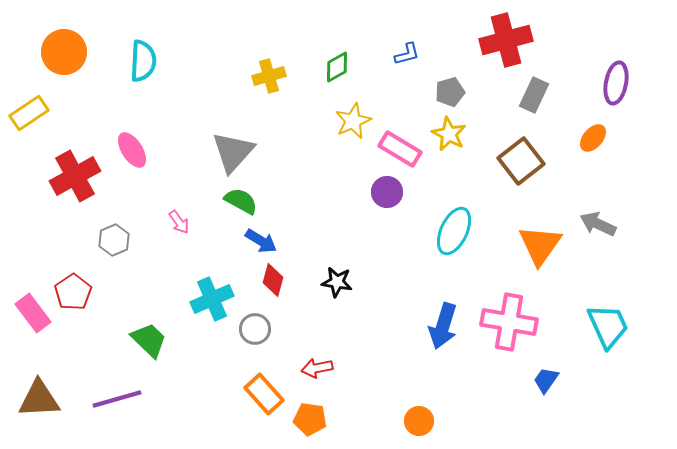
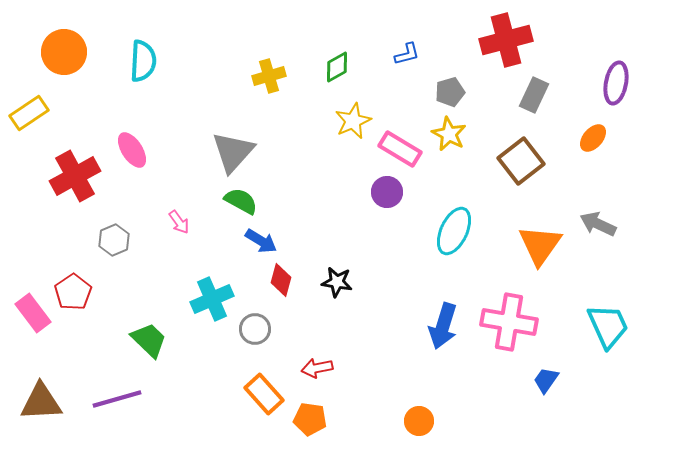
red diamond at (273, 280): moved 8 px right
brown triangle at (39, 399): moved 2 px right, 3 px down
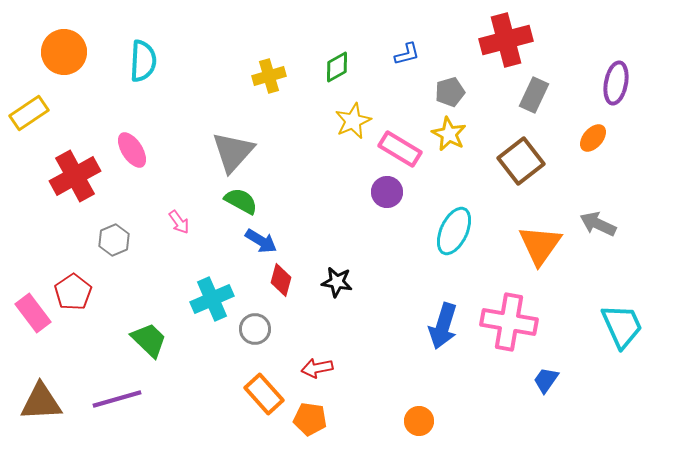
cyan trapezoid at (608, 326): moved 14 px right
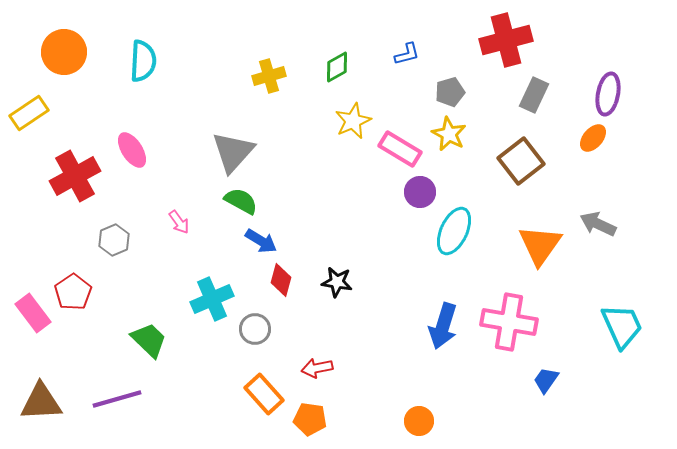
purple ellipse at (616, 83): moved 8 px left, 11 px down
purple circle at (387, 192): moved 33 px right
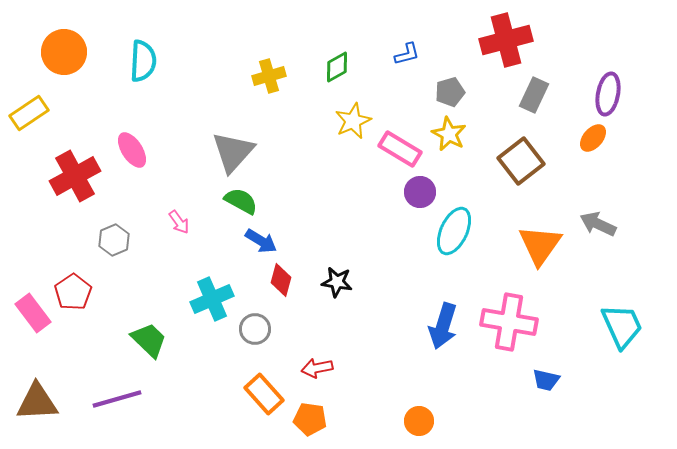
blue trapezoid at (546, 380): rotated 112 degrees counterclockwise
brown triangle at (41, 402): moved 4 px left
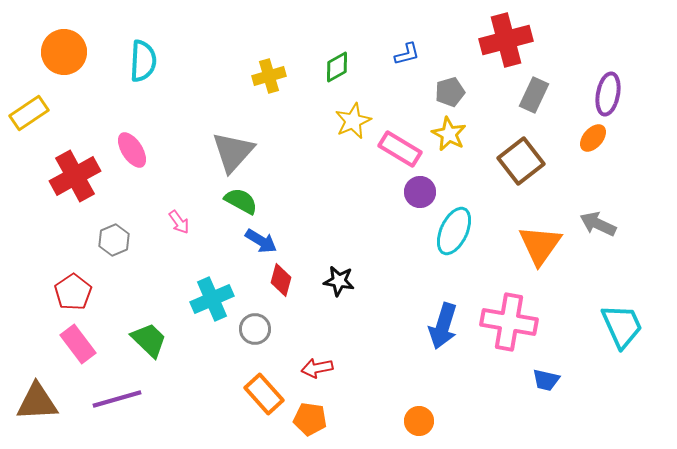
black star at (337, 282): moved 2 px right, 1 px up
pink rectangle at (33, 313): moved 45 px right, 31 px down
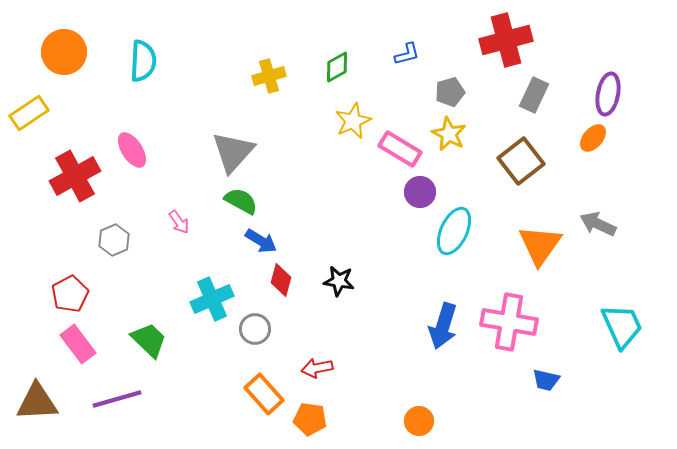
red pentagon at (73, 292): moved 3 px left, 2 px down; rotated 6 degrees clockwise
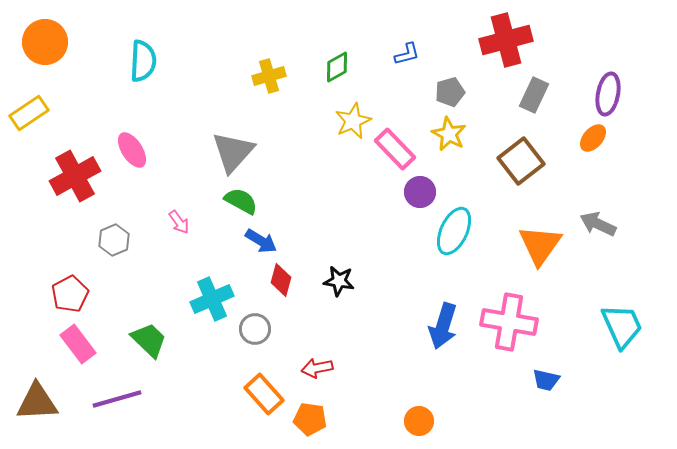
orange circle at (64, 52): moved 19 px left, 10 px up
pink rectangle at (400, 149): moved 5 px left; rotated 15 degrees clockwise
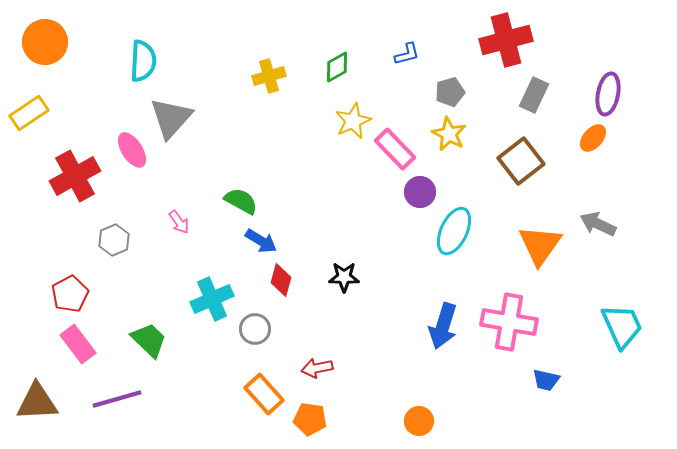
gray triangle at (233, 152): moved 62 px left, 34 px up
black star at (339, 281): moved 5 px right, 4 px up; rotated 8 degrees counterclockwise
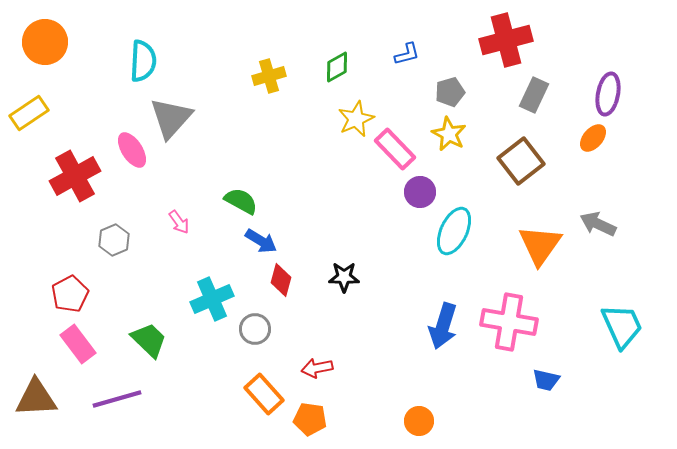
yellow star at (353, 121): moved 3 px right, 2 px up
brown triangle at (37, 402): moved 1 px left, 4 px up
